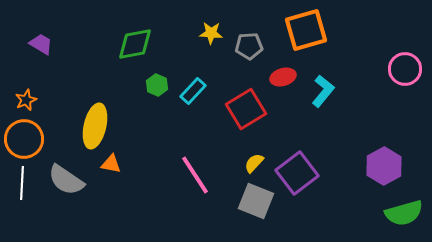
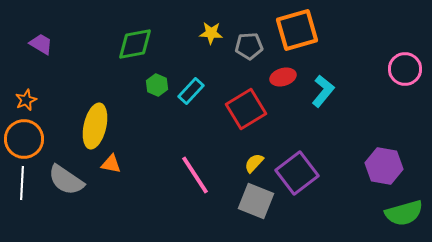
orange square: moved 9 px left
cyan rectangle: moved 2 px left
purple hexagon: rotated 21 degrees counterclockwise
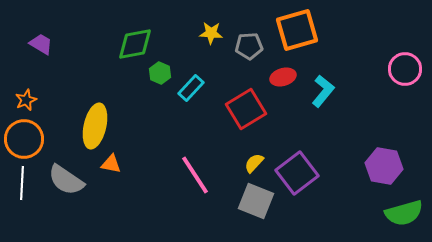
green hexagon: moved 3 px right, 12 px up
cyan rectangle: moved 3 px up
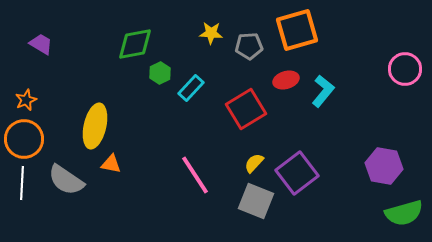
green hexagon: rotated 10 degrees clockwise
red ellipse: moved 3 px right, 3 px down
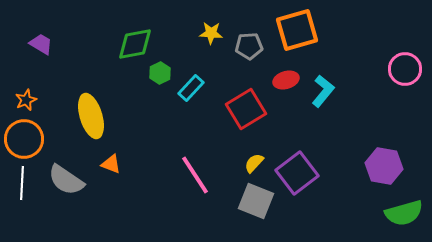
yellow ellipse: moved 4 px left, 10 px up; rotated 30 degrees counterclockwise
orange triangle: rotated 10 degrees clockwise
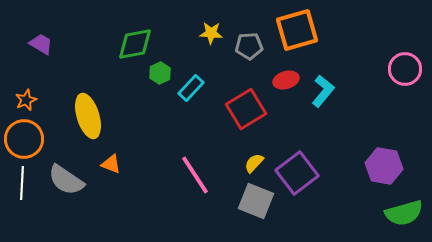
yellow ellipse: moved 3 px left
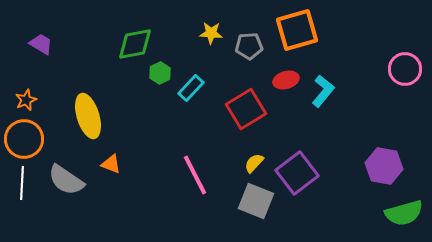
pink line: rotated 6 degrees clockwise
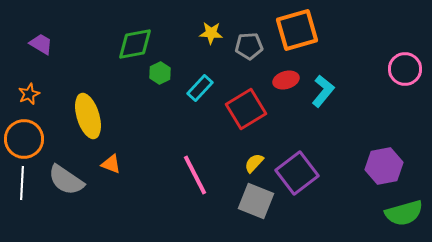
cyan rectangle: moved 9 px right
orange star: moved 3 px right, 6 px up
purple hexagon: rotated 21 degrees counterclockwise
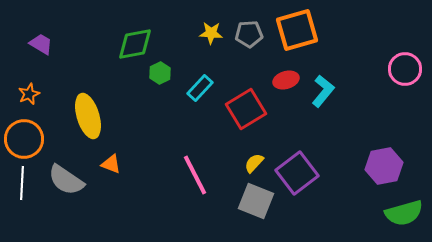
gray pentagon: moved 12 px up
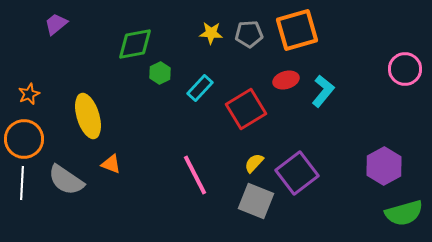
purple trapezoid: moved 15 px right, 20 px up; rotated 70 degrees counterclockwise
purple hexagon: rotated 18 degrees counterclockwise
